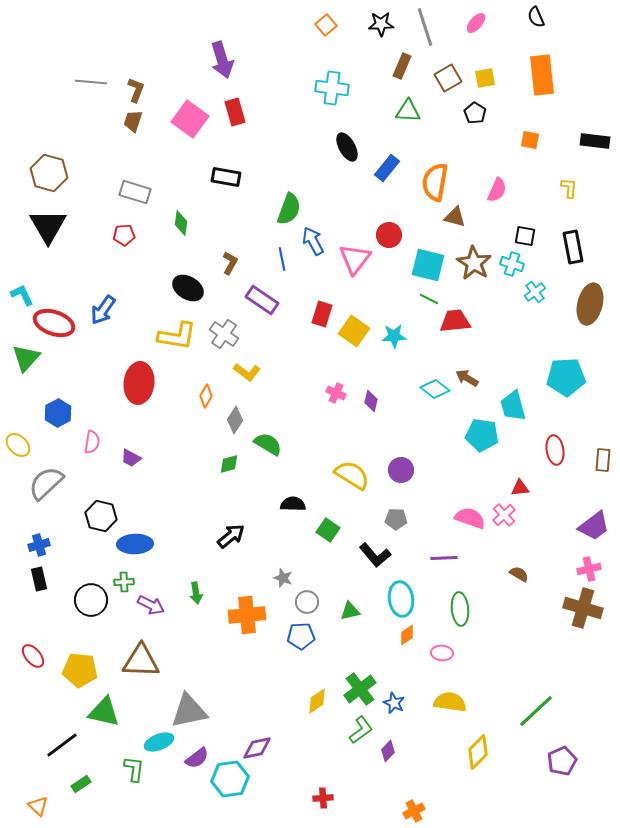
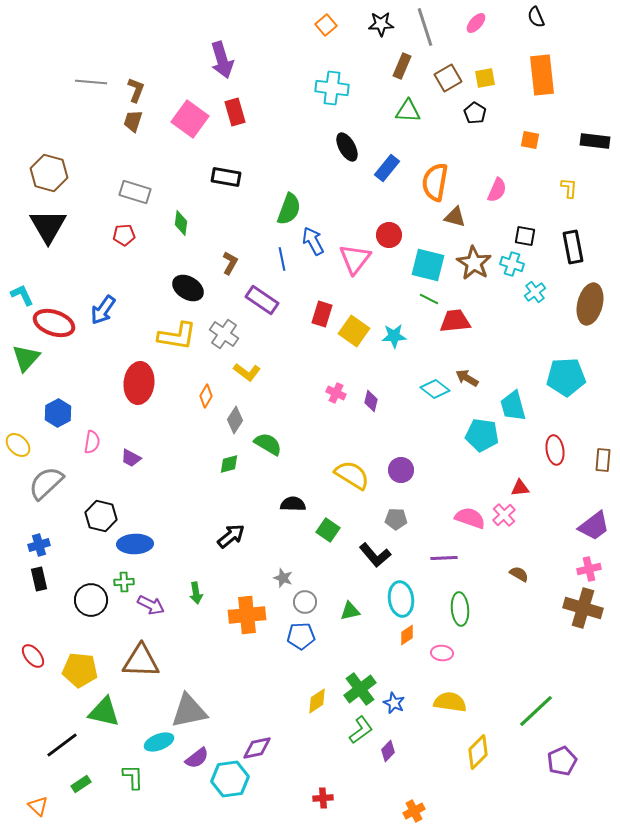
gray circle at (307, 602): moved 2 px left
green L-shape at (134, 769): moved 1 px left, 8 px down; rotated 8 degrees counterclockwise
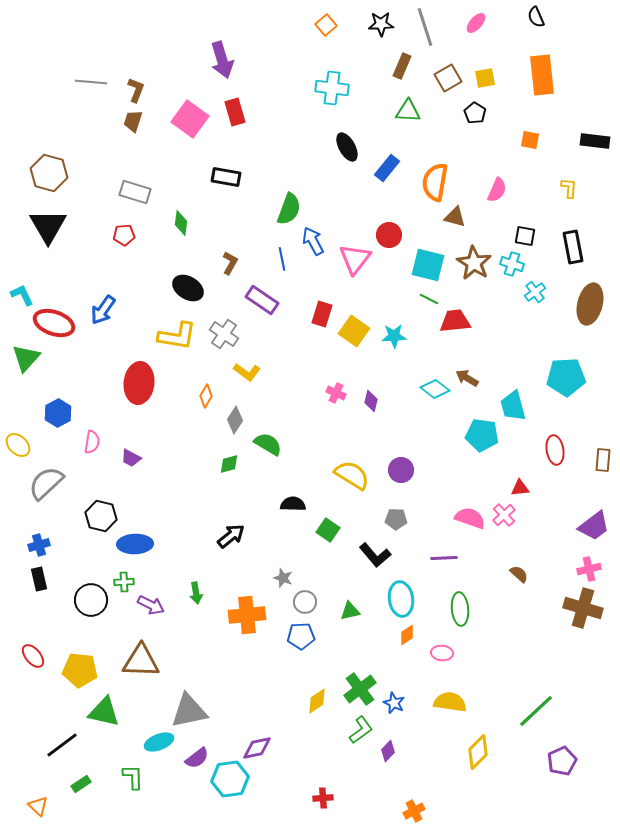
brown semicircle at (519, 574): rotated 12 degrees clockwise
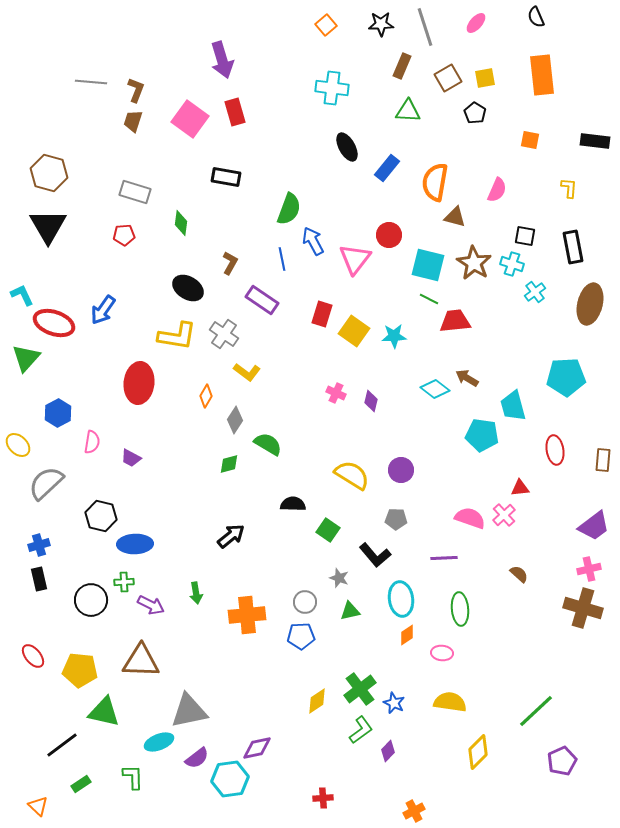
gray star at (283, 578): moved 56 px right
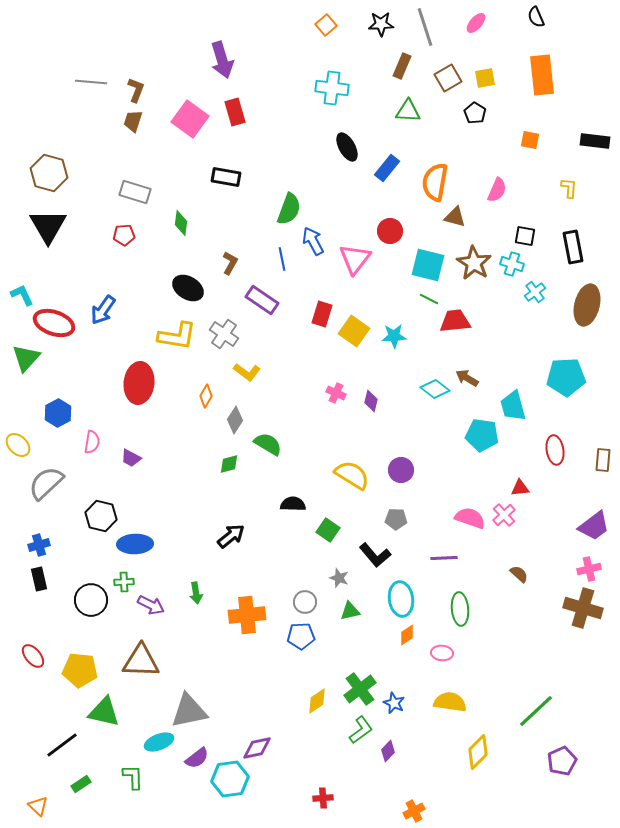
red circle at (389, 235): moved 1 px right, 4 px up
brown ellipse at (590, 304): moved 3 px left, 1 px down
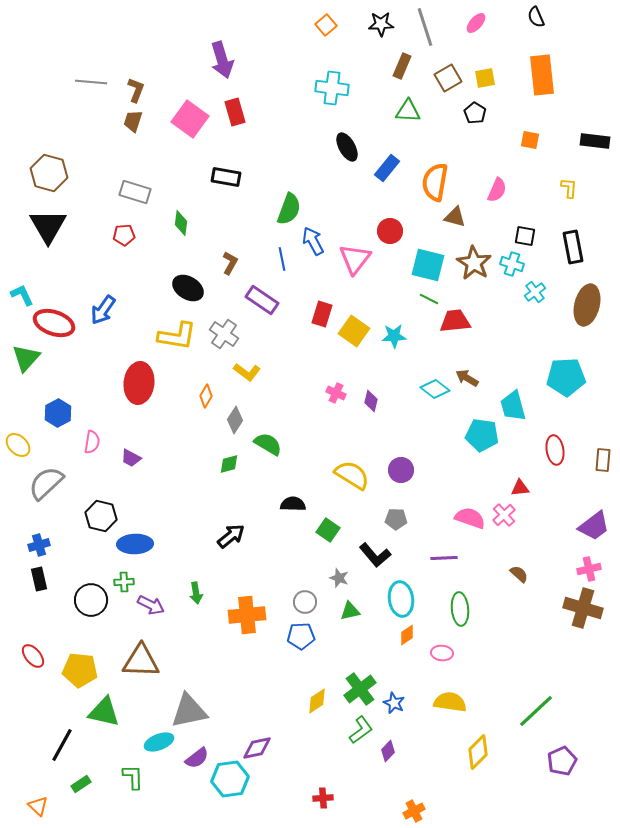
black line at (62, 745): rotated 24 degrees counterclockwise
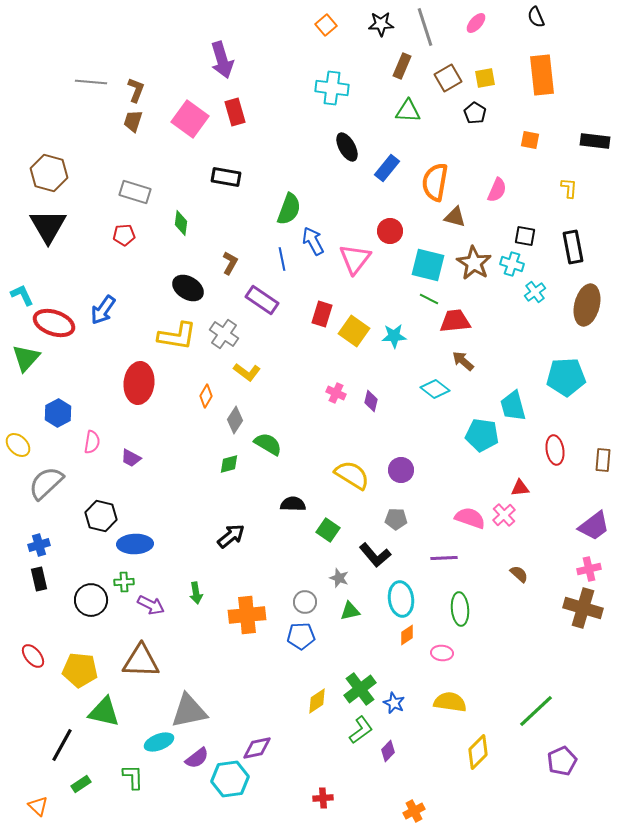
brown arrow at (467, 378): moved 4 px left, 17 px up; rotated 10 degrees clockwise
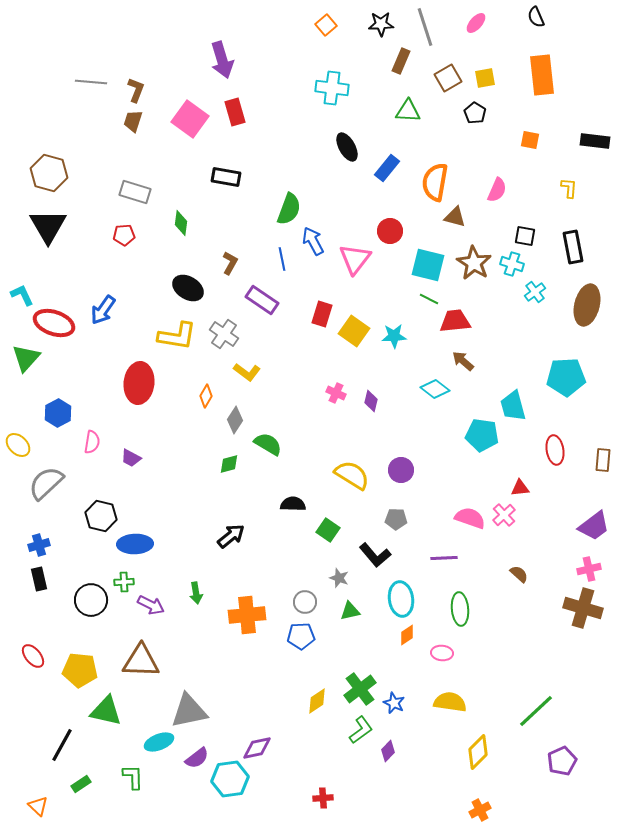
brown rectangle at (402, 66): moved 1 px left, 5 px up
green triangle at (104, 712): moved 2 px right, 1 px up
orange cross at (414, 811): moved 66 px right, 1 px up
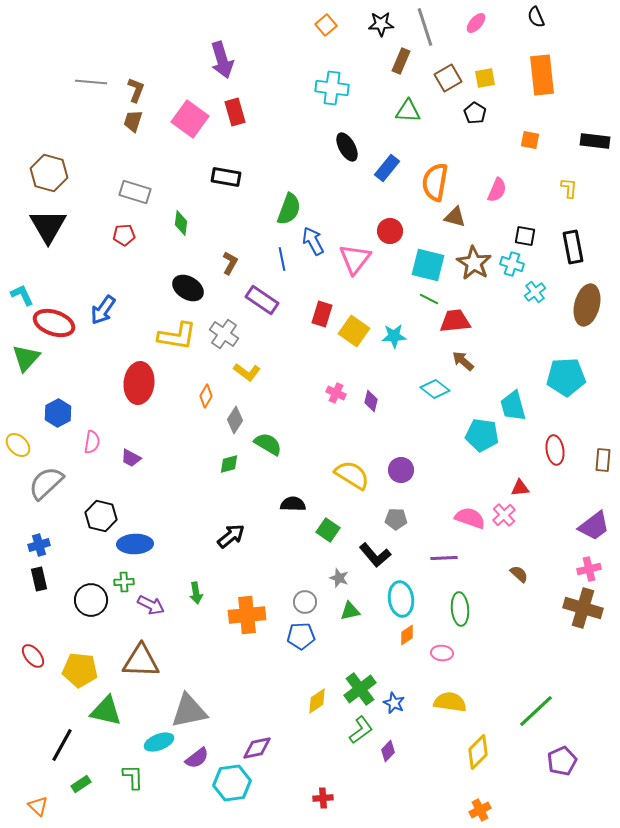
cyan hexagon at (230, 779): moved 2 px right, 4 px down
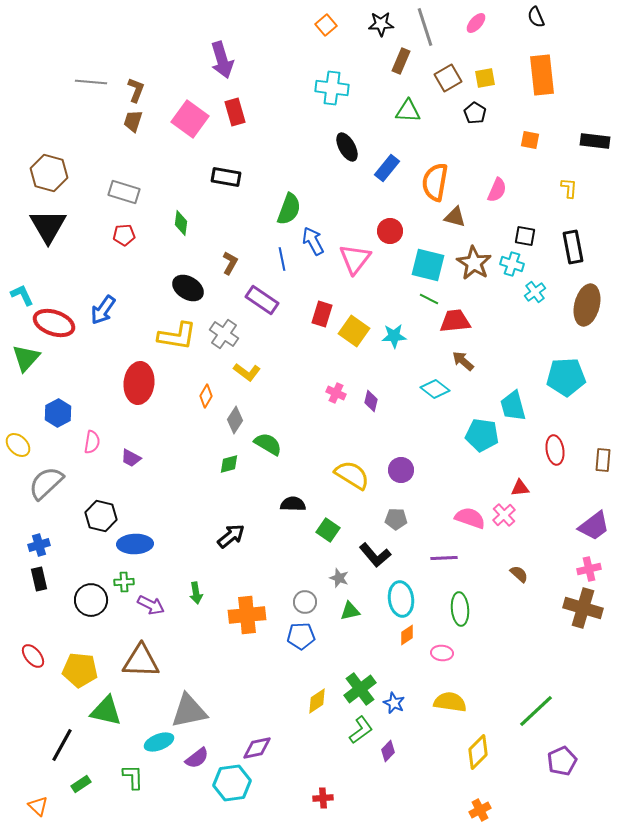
gray rectangle at (135, 192): moved 11 px left
